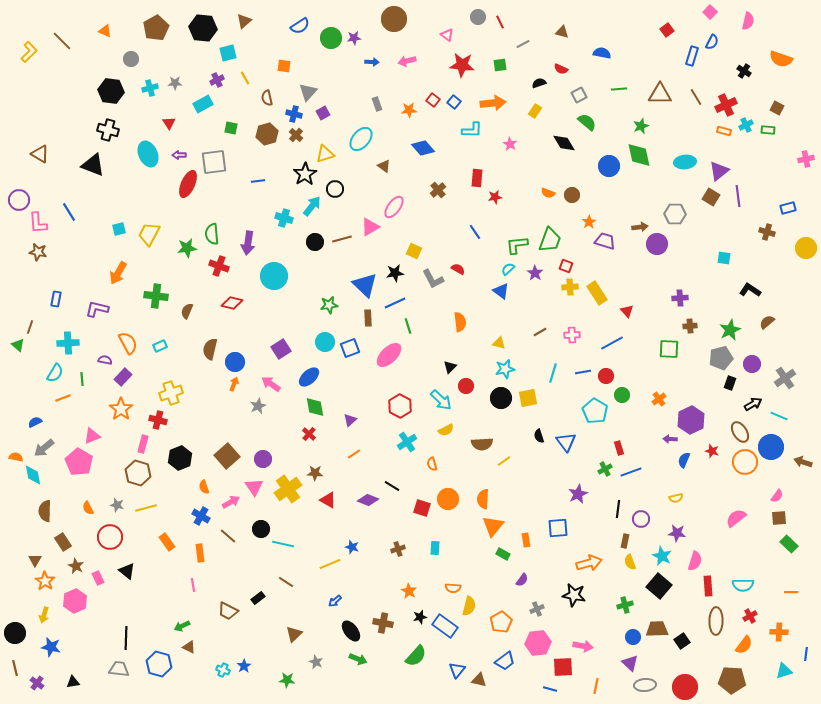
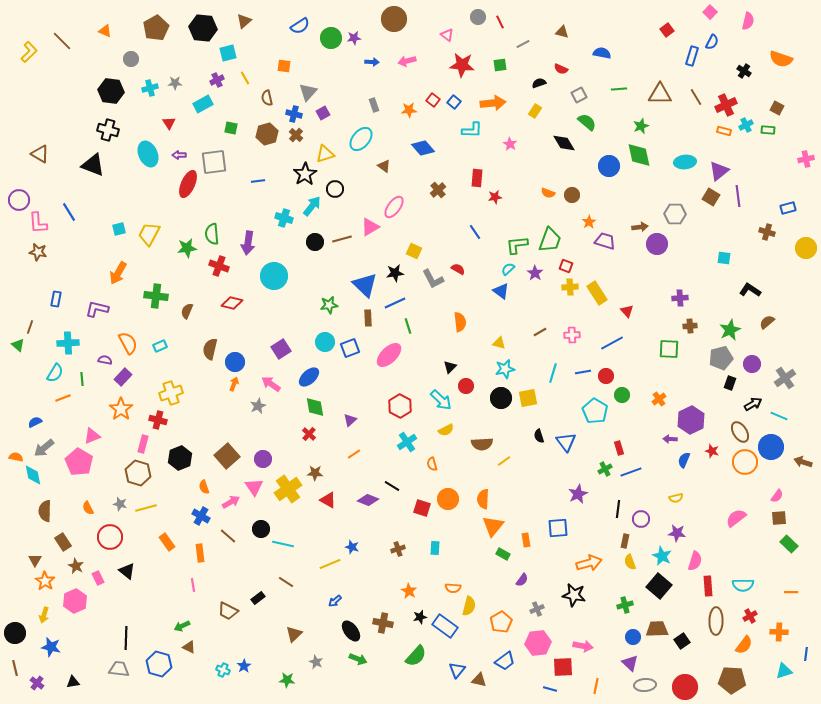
gray rectangle at (377, 104): moved 3 px left, 1 px down
gray star at (117, 505): moved 3 px right, 1 px up
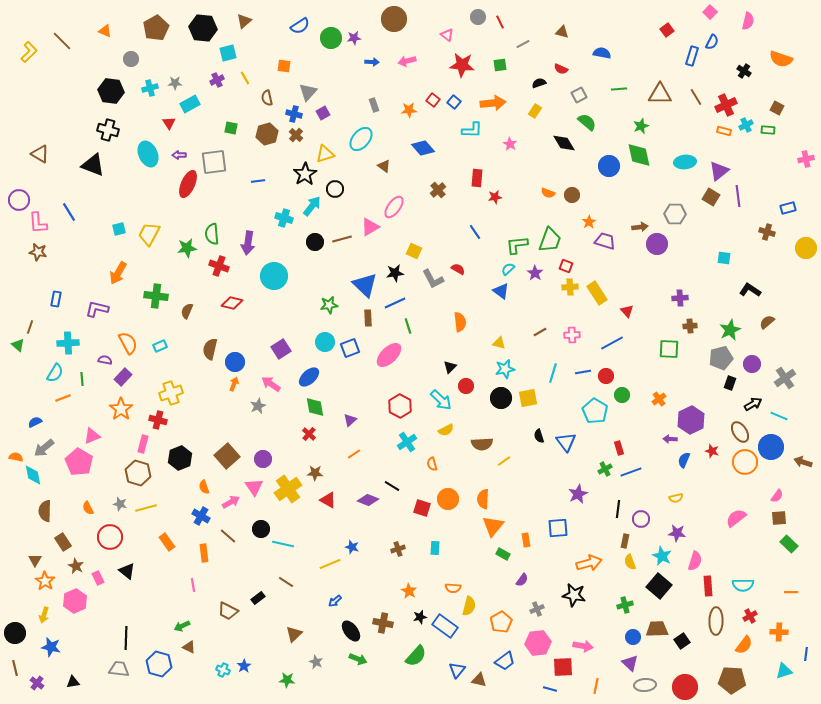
cyan rectangle at (203, 104): moved 13 px left
orange rectangle at (200, 553): moved 4 px right
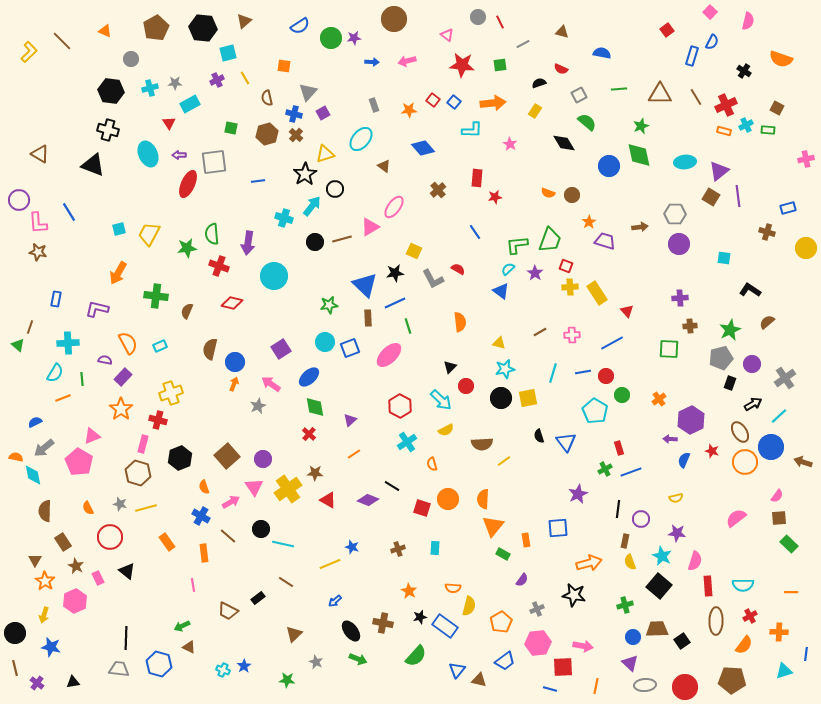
purple circle at (657, 244): moved 22 px right
cyan line at (779, 416): rotated 66 degrees counterclockwise
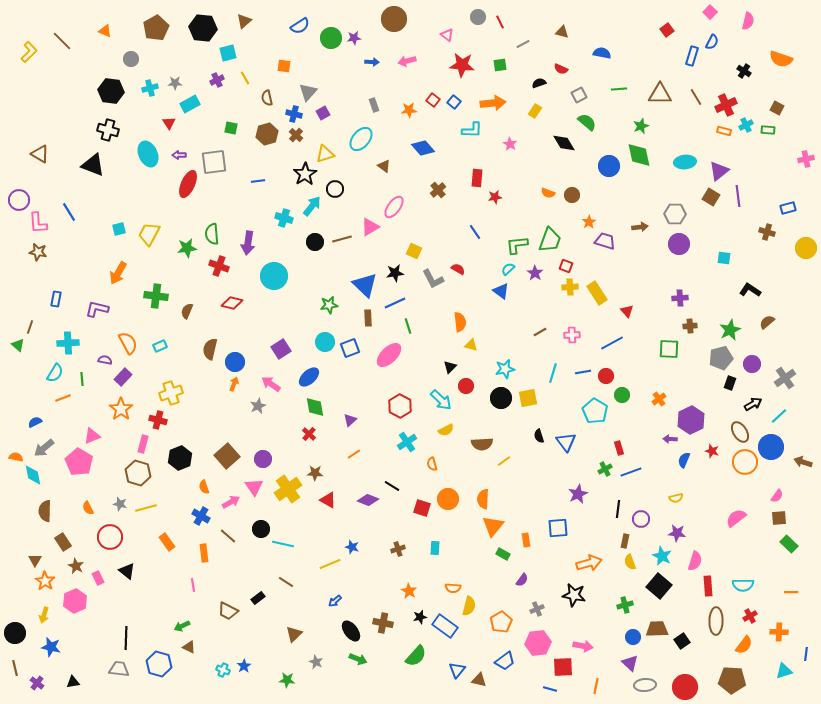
yellow triangle at (499, 343): moved 28 px left, 2 px down
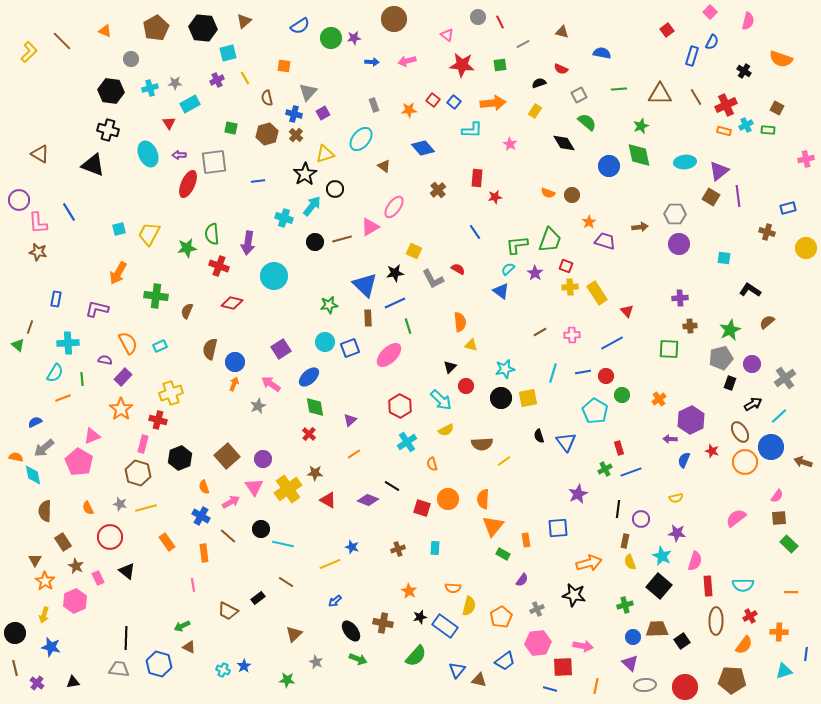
orange pentagon at (501, 622): moved 5 px up
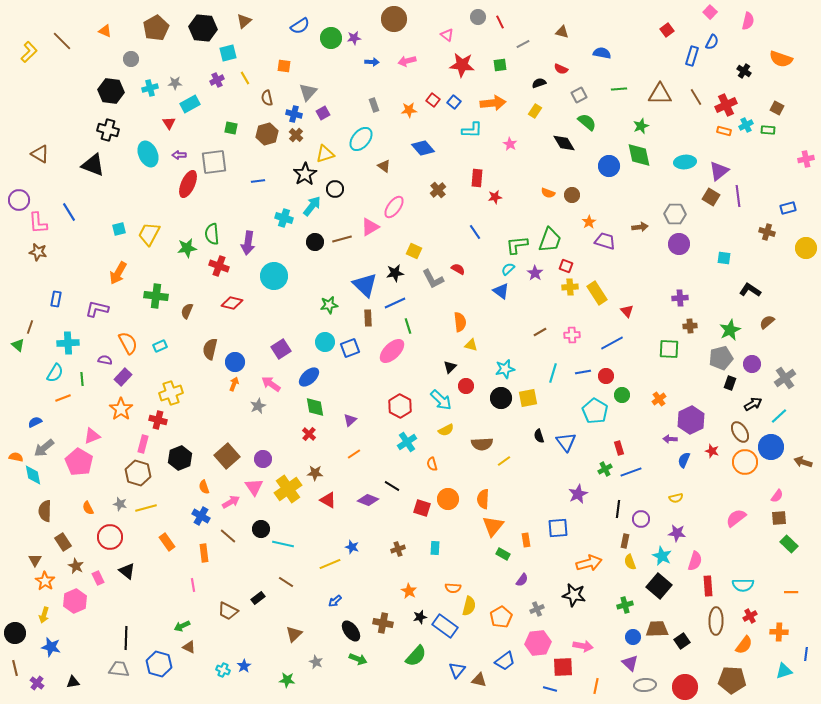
pink ellipse at (389, 355): moved 3 px right, 4 px up
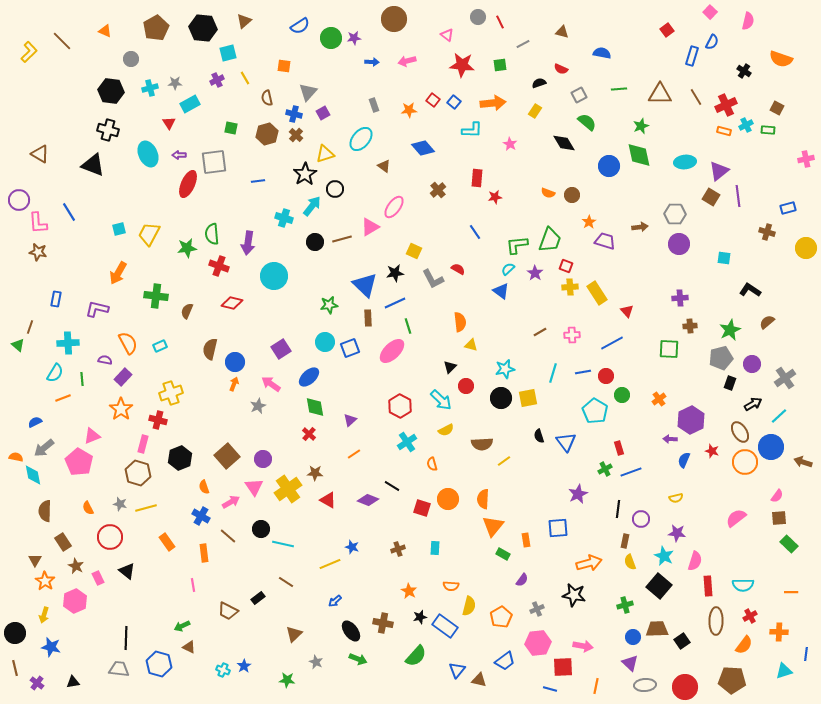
cyan star at (662, 556): moved 2 px right
orange semicircle at (453, 588): moved 2 px left, 2 px up
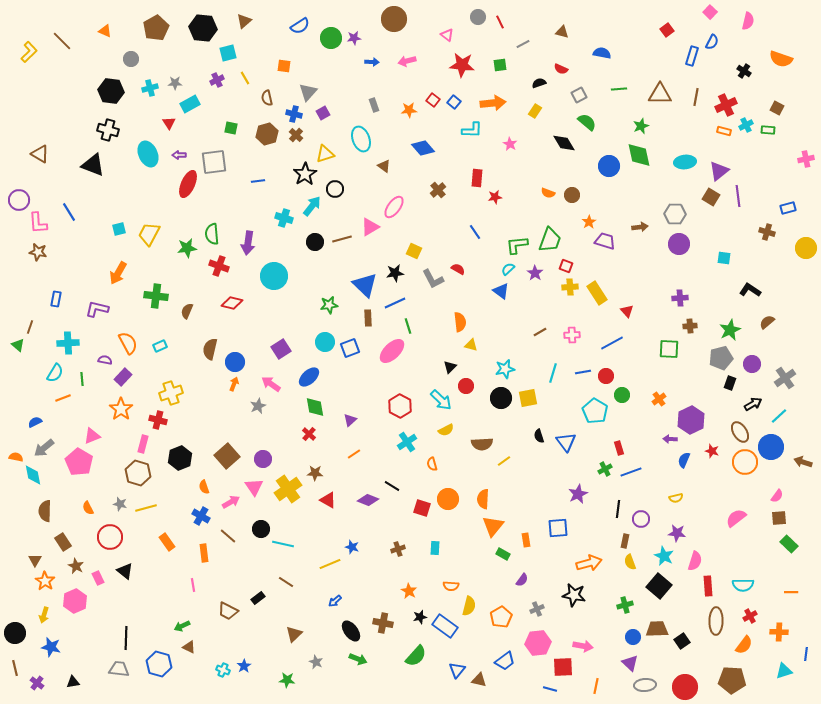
brown line at (696, 97): rotated 42 degrees clockwise
cyan ellipse at (361, 139): rotated 60 degrees counterclockwise
black triangle at (127, 571): moved 2 px left
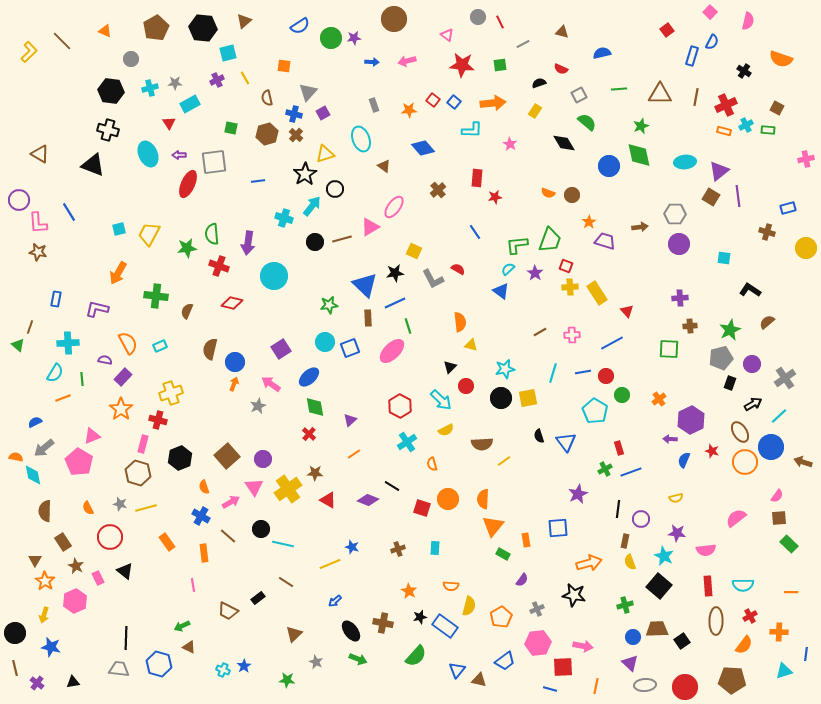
blue semicircle at (602, 53): rotated 24 degrees counterclockwise
pink semicircle at (695, 561): moved 11 px right, 11 px up; rotated 66 degrees clockwise
